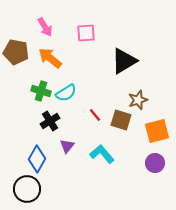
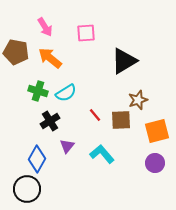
green cross: moved 3 px left
brown square: rotated 20 degrees counterclockwise
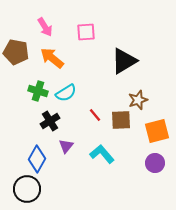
pink square: moved 1 px up
orange arrow: moved 2 px right
purple triangle: moved 1 px left
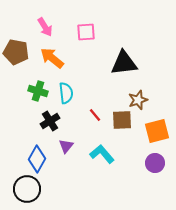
black triangle: moved 2 px down; rotated 24 degrees clockwise
cyan semicircle: rotated 65 degrees counterclockwise
brown square: moved 1 px right
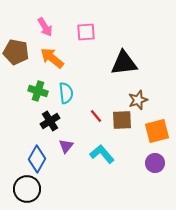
red line: moved 1 px right, 1 px down
